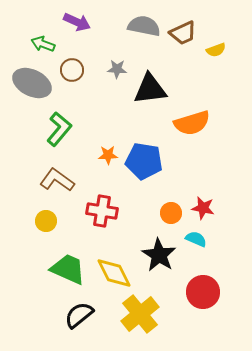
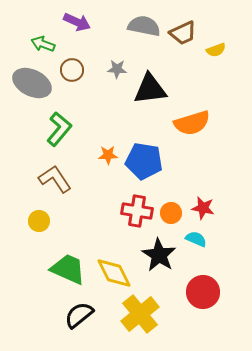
brown L-shape: moved 2 px left, 1 px up; rotated 20 degrees clockwise
red cross: moved 35 px right
yellow circle: moved 7 px left
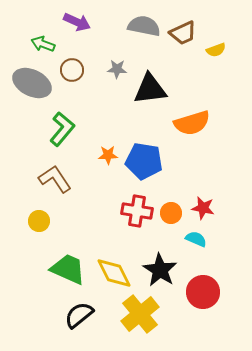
green L-shape: moved 3 px right
black star: moved 1 px right, 15 px down
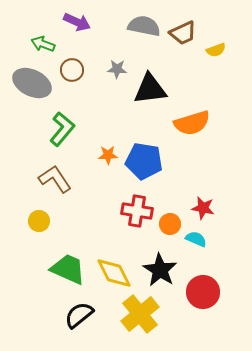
orange circle: moved 1 px left, 11 px down
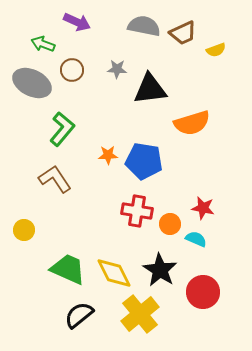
yellow circle: moved 15 px left, 9 px down
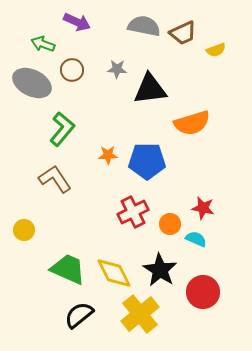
blue pentagon: moved 3 px right; rotated 9 degrees counterclockwise
red cross: moved 4 px left, 1 px down; rotated 36 degrees counterclockwise
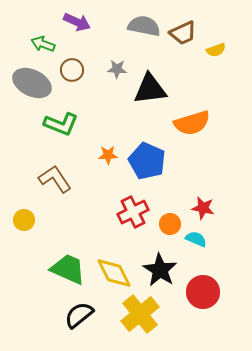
green L-shape: moved 1 px left, 5 px up; rotated 72 degrees clockwise
blue pentagon: rotated 24 degrees clockwise
yellow circle: moved 10 px up
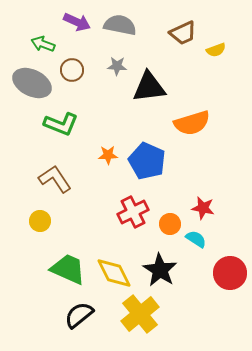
gray semicircle: moved 24 px left, 1 px up
gray star: moved 3 px up
black triangle: moved 1 px left, 2 px up
yellow circle: moved 16 px right, 1 px down
cyan semicircle: rotated 10 degrees clockwise
red circle: moved 27 px right, 19 px up
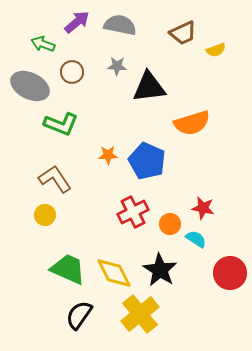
purple arrow: rotated 64 degrees counterclockwise
brown circle: moved 2 px down
gray ellipse: moved 2 px left, 3 px down
yellow circle: moved 5 px right, 6 px up
black semicircle: rotated 16 degrees counterclockwise
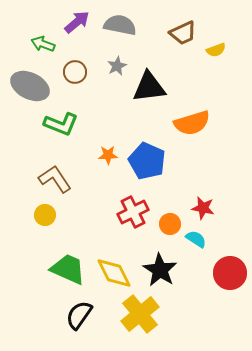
gray star: rotated 30 degrees counterclockwise
brown circle: moved 3 px right
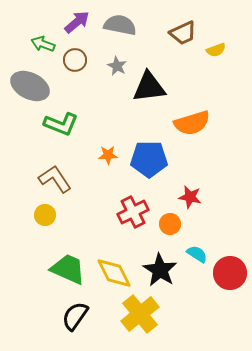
gray star: rotated 18 degrees counterclockwise
brown circle: moved 12 px up
blue pentagon: moved 2 px right, 2 px up; rotated 24 degrees counterclockwise
red star: moved 13 px left, 11 px up
cyan semicircle: moved 1 px right, 15 px down
black semicircle: moved 4 px left, 1 px down
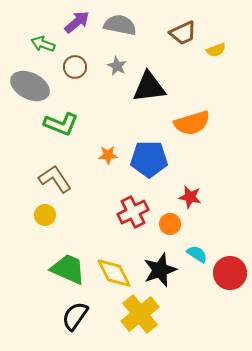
brown circle: moved 7 px down
black star: rotated 20 degrees clockwise
